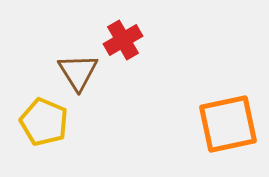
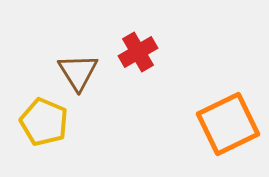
red cross: moved 15 px right, 12 px down
orange square: rotated 14 degrees counterclockwise
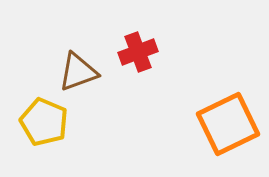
red cross: rotated 9 degrees clockwise
brown triangle: rotated 42 degrees clockwise
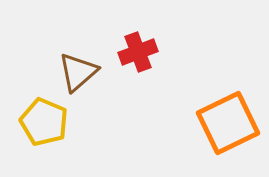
brown triangle: rotated 21 degrees counterclockwise
orange square: moved 1 px up
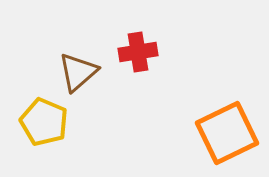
red cross: rotated 12 degrees clockwise
orange square: moved 1 px left, 10 px down
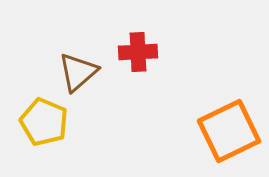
red cross: rotated 6 degrees clockwise
orange square: moved 2 px right, 2 px up
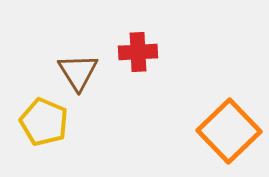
brown triangle: rotated 21 degrees counterclockwise
orange square: rotated 18 degrees counterclockwise
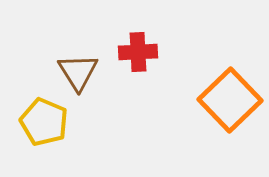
orange square: moved 1 px right, 31 px up
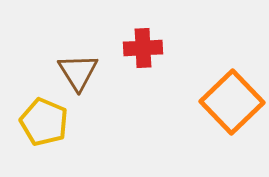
red cross: moved 5 px right, 4 px up
orange square: moved 2 px right, 2 px down
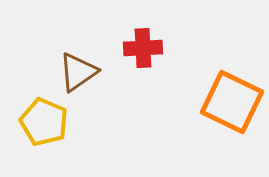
brown triangle: rotated 27 degrees clockwise
orange square: rotated 20 degrees counterclockwise
